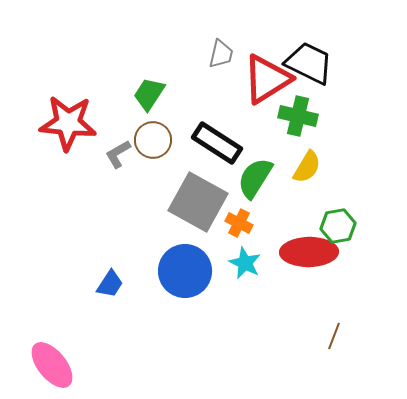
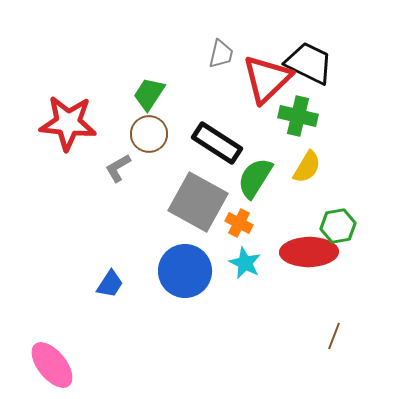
red triangle: rotated 12 degrees counterclockwise
brown circle: moved 4 px left, 6 px up
gray L-shape: moved 14 px down
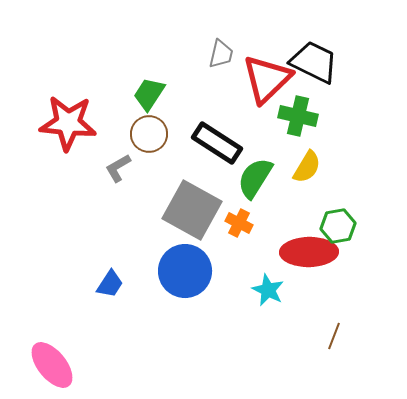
black trapezoid: moved 5 px right, 1 px up
gray square: moved 6 px left, 8 px down
cyan star: moved 23 px right, 27 px down
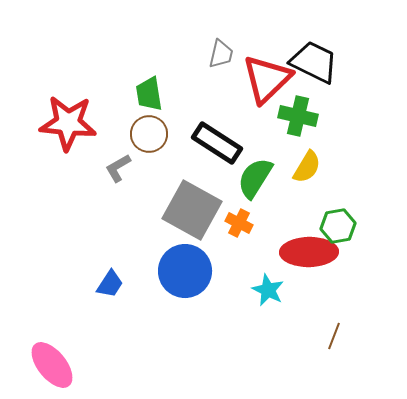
green trapezoid: rotated 42 degrees counterclockwise
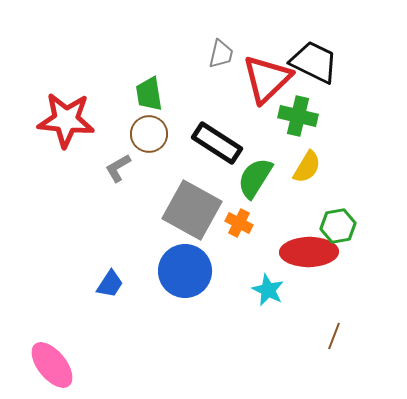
red star: moved 2 px left, 3 px up
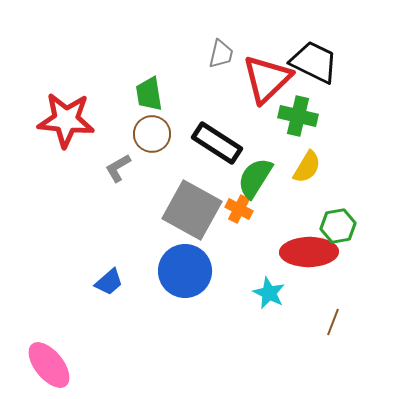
brown circle: moved 3 px right
orange cross: moved 14 px up
blue trapezoid: moved 1 px left, 2 px up; rotated 16 degrees clockwise
cyan star: moved 1 px right, 3 px down
brown line: moved 1 px left, 14 px up
pink ellipse: moved 3 px left
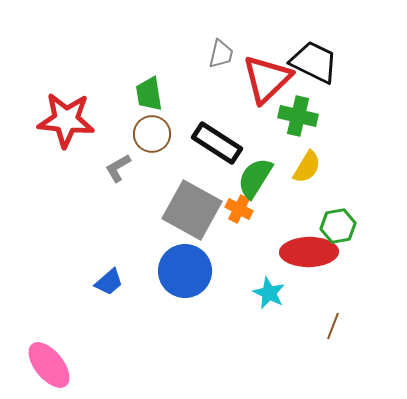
brown line: moved 4 px down
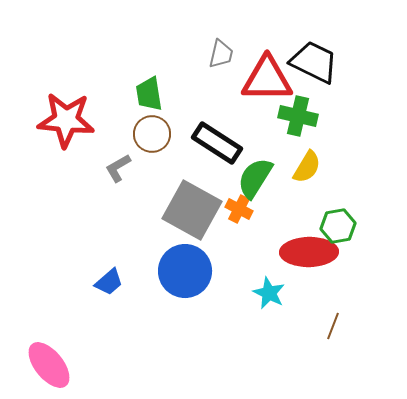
red triangle: rotated 44 degrees clockwise
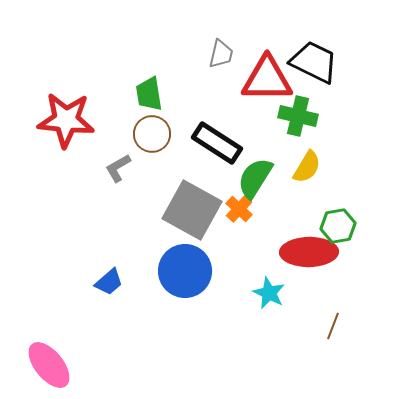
orange cross: rotated 16 degrees clockwise
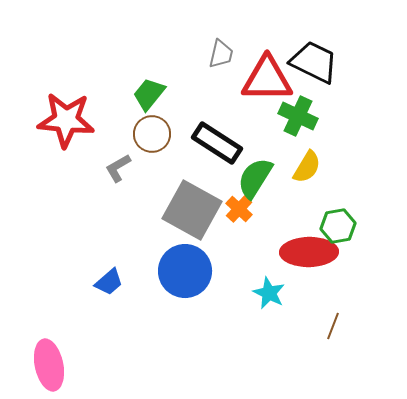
green trapezoid: rotated 48 degrees clockwise
green cross: rotated 12 degrees clockwise
pink ellipse: rotated 27 degrees clockwise
